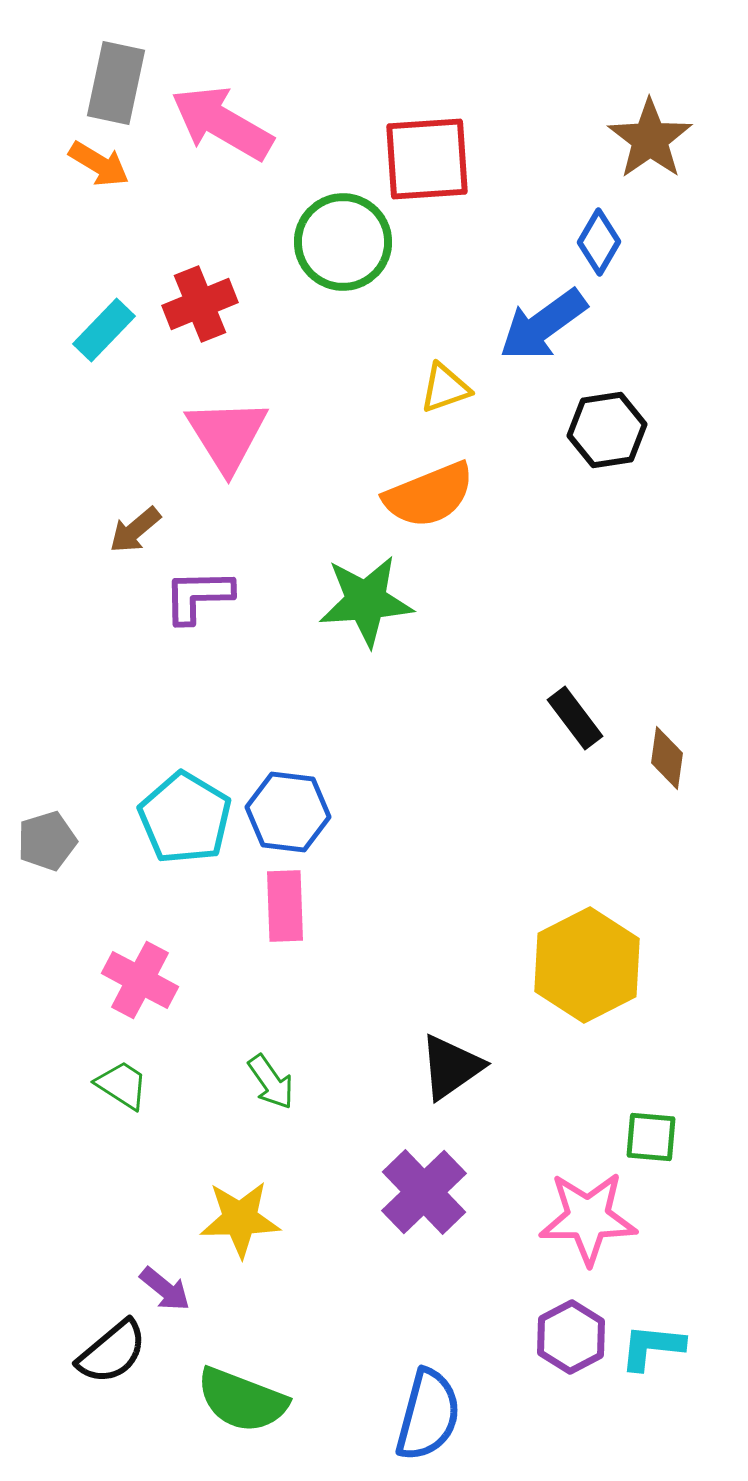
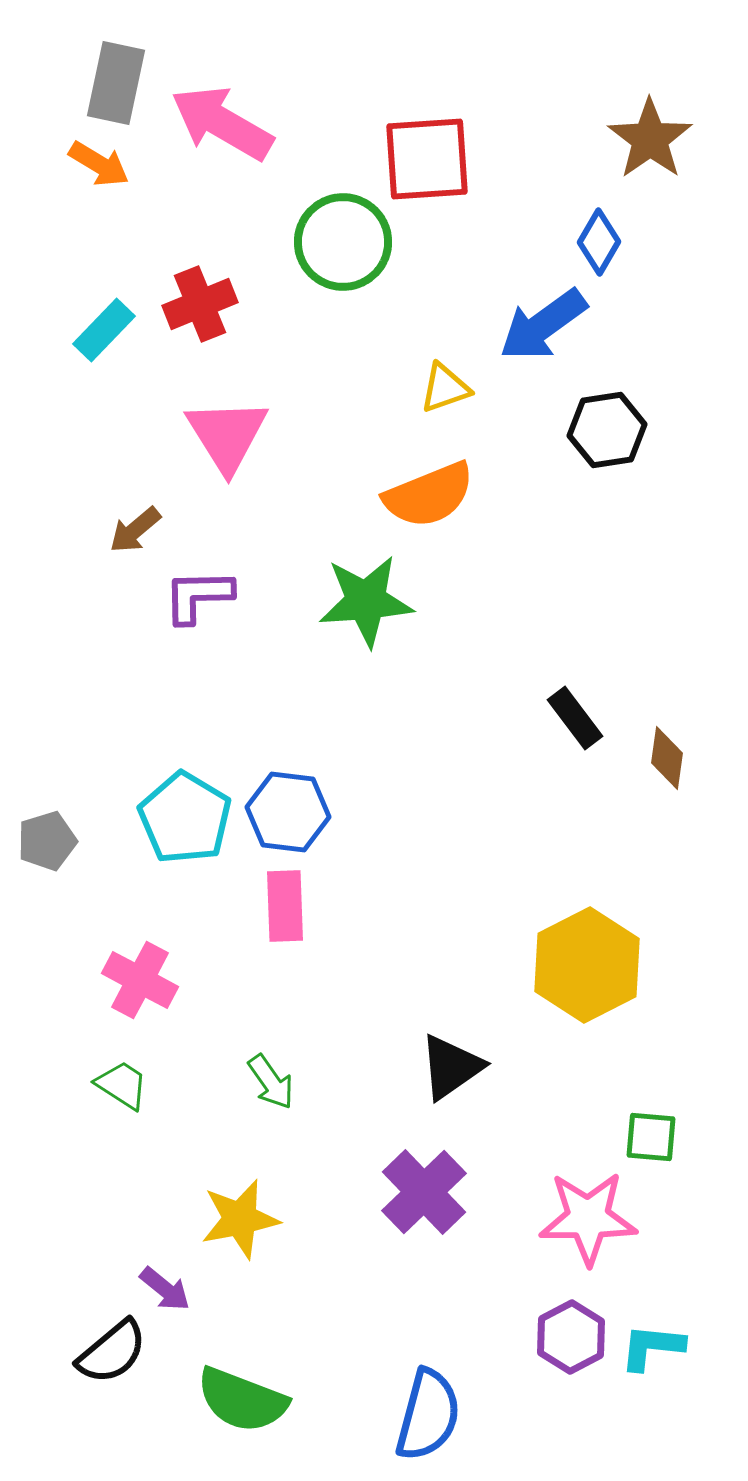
yellow star: rotated 10 degrees counterclockwise
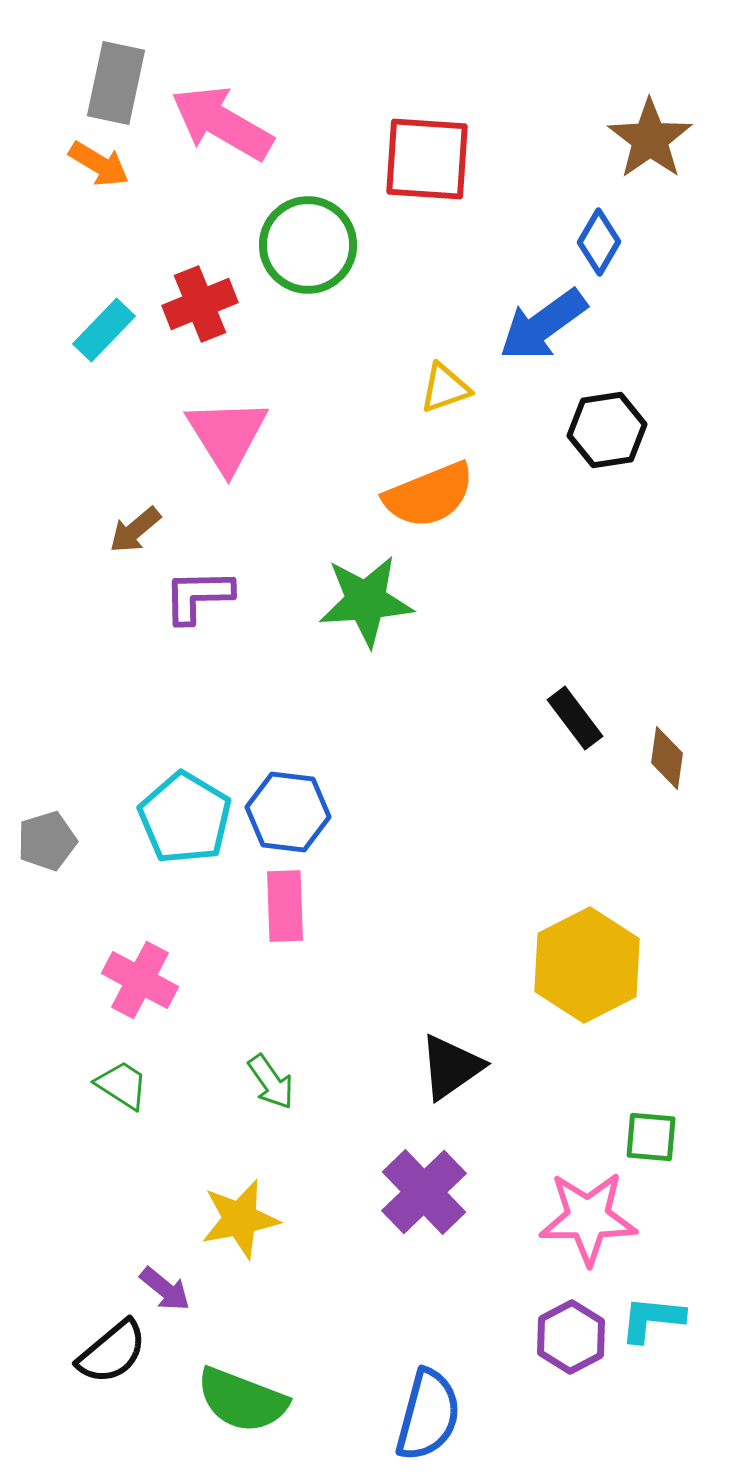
red square: rotated 8 degrees clockwise
green circle: moved 35 px left, 3 px down
cyan L-shape: moved 28 px up
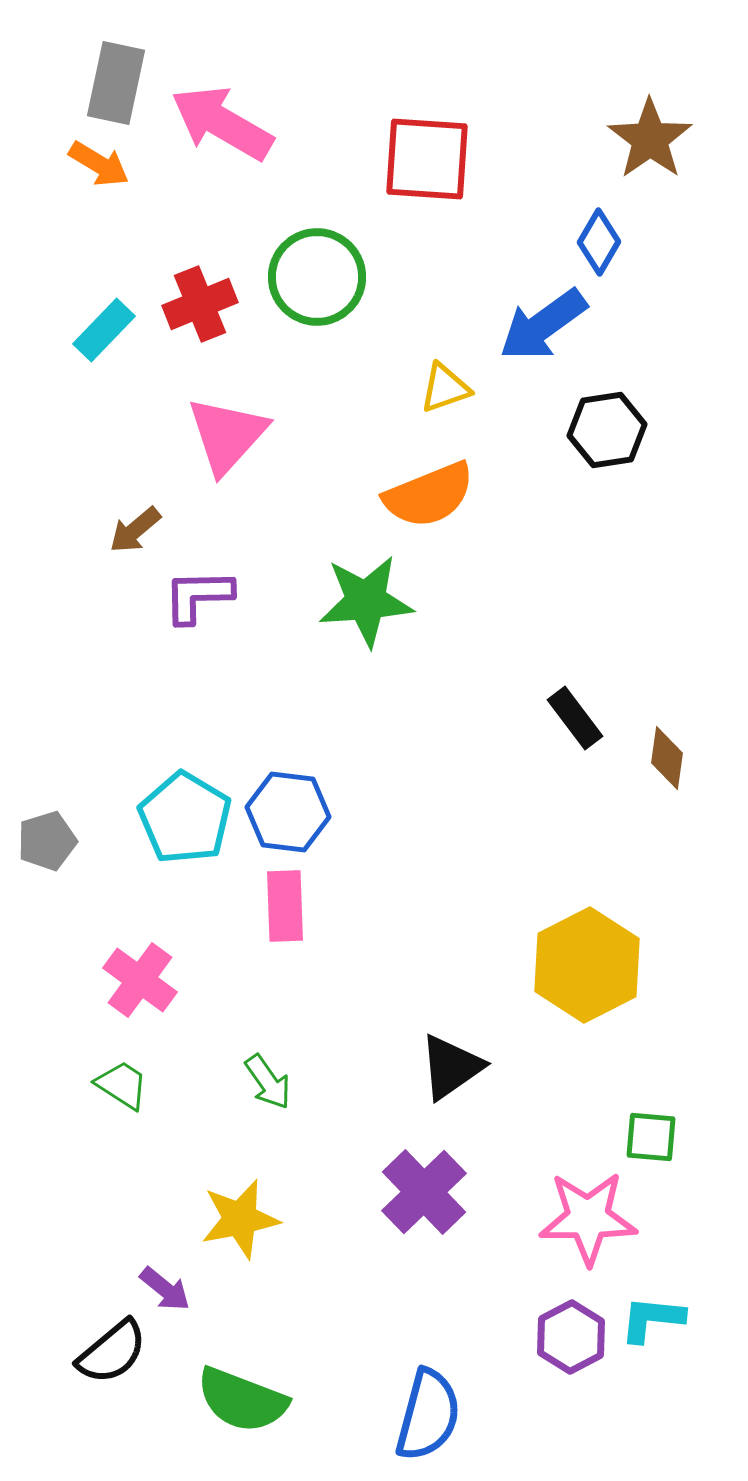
green circle: moved 9 px right, 32 px down
pink triangle: rotated 14 degrees clockwise
pink cross: rotated 8 degrees clockwise
green arrow: moved 3 px left
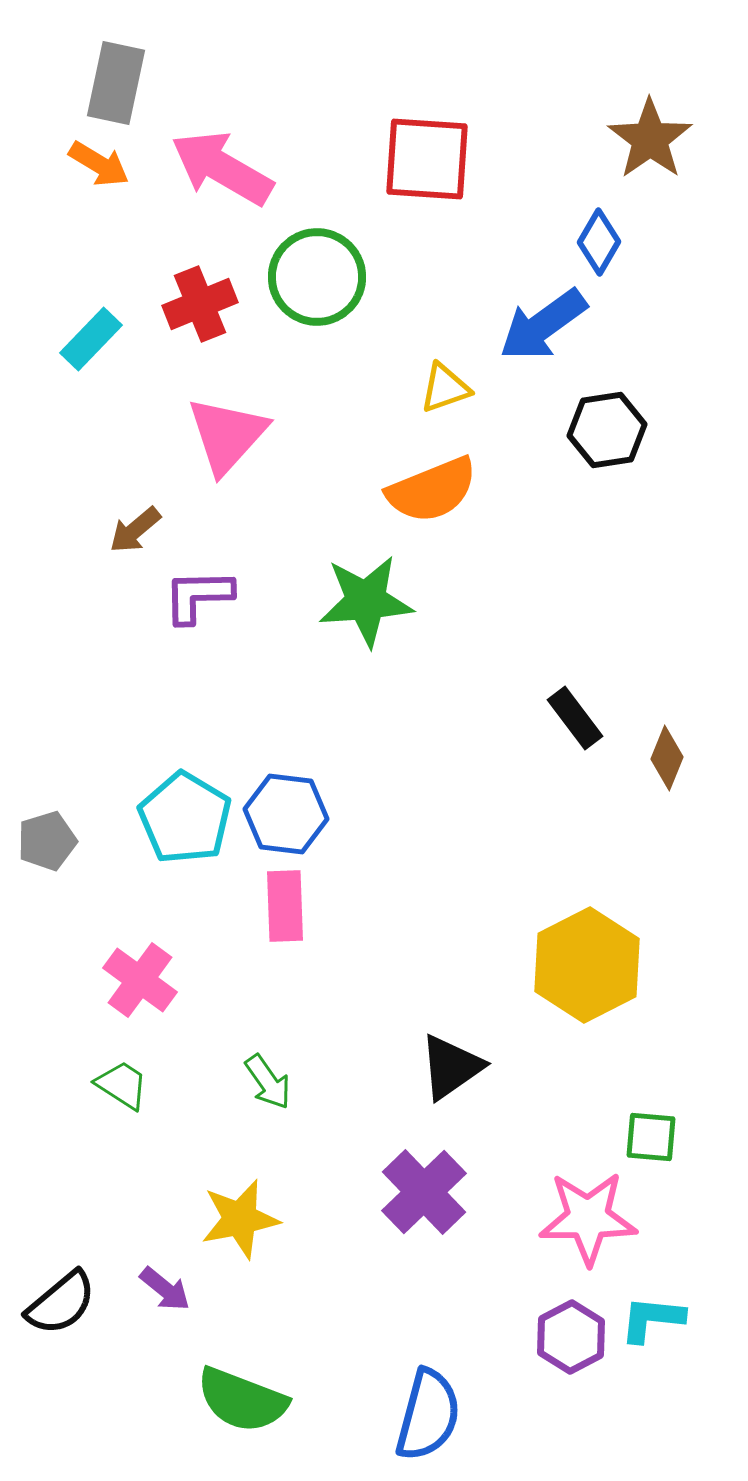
pink arrow: moved 45 px down
cyan rectangle: moved 13 px left, 9 px down
orange semicircle: moved 3 px right, 5 px up
brown diamond: rotated 14 degrees clockwise
blue hexagon: moved 2 px left, 2 px down
black semicircle: moved 51 px left, 49 px up
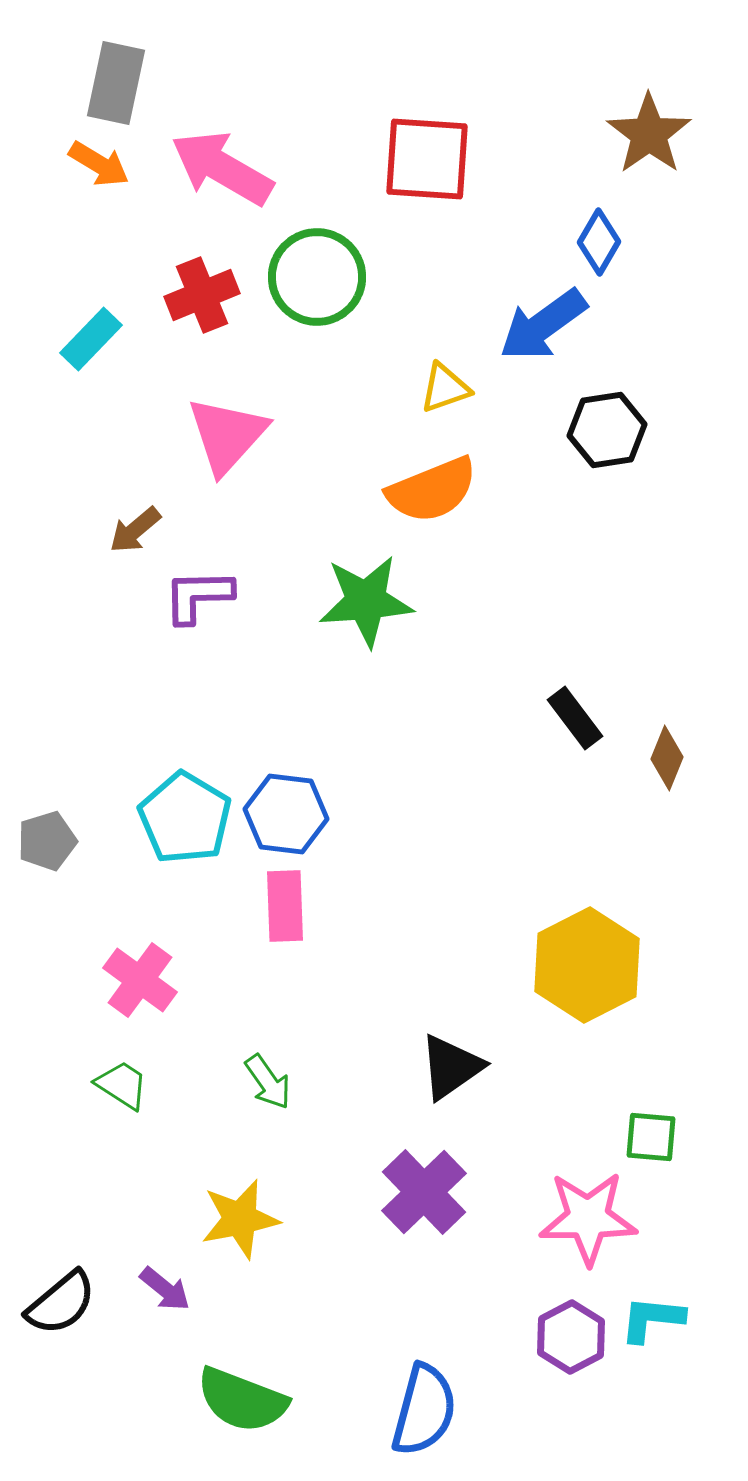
brown star: moved 1 px left, 5 px up
red cross: moved 2 px right, 9 px up
blue semicircle: moved 4 px left, 5 px up
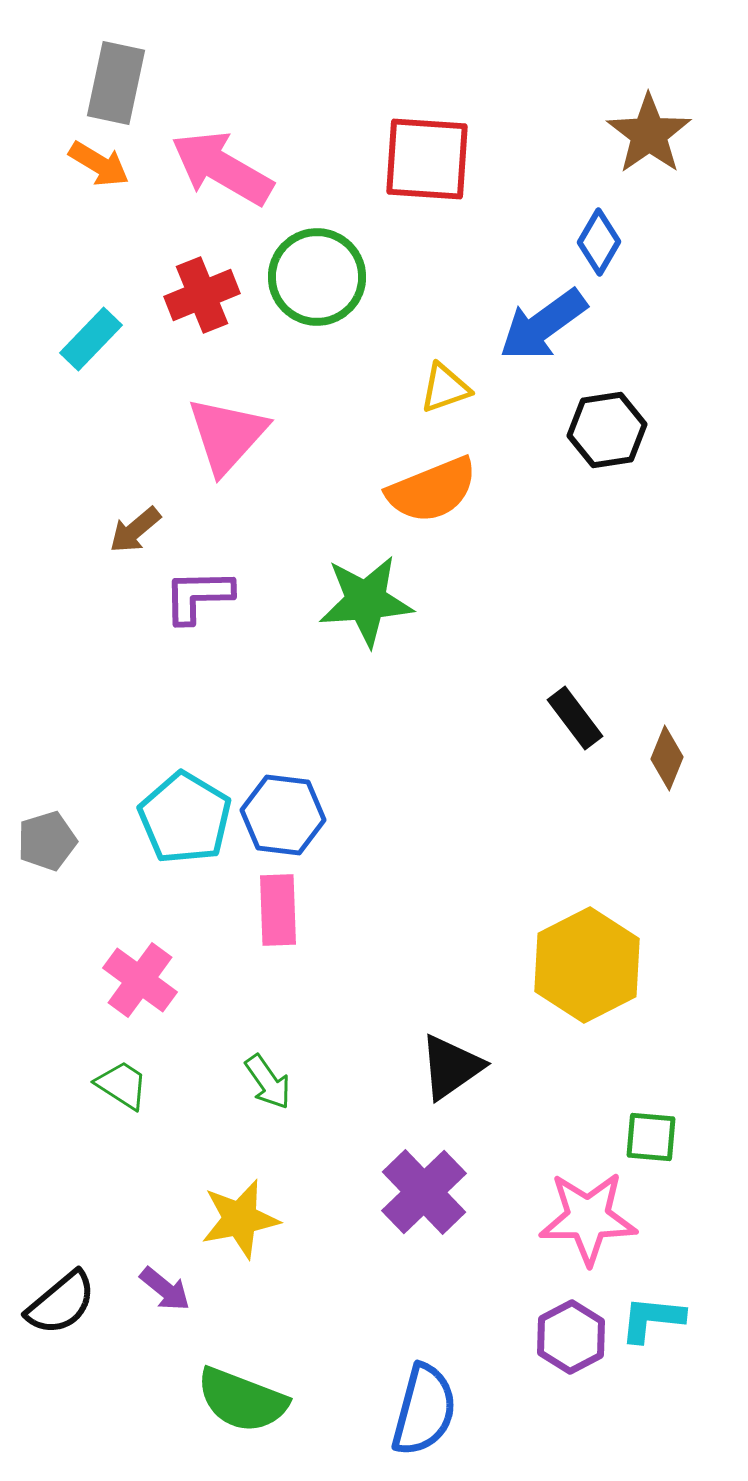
blue hexagon: moved 3 px left, 1 px down
pink rectangle: moved 7 px left, 4 px down
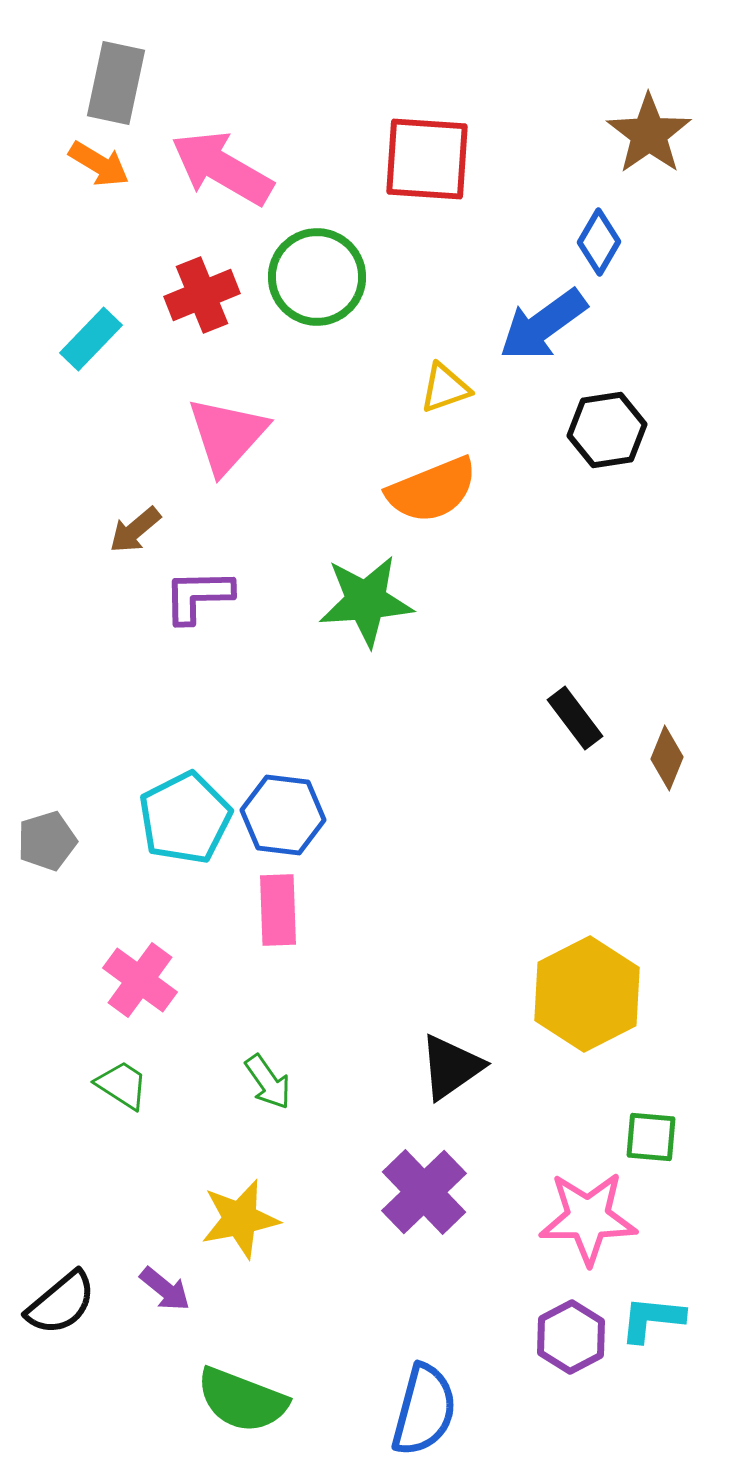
cyan pentagon: rotated 14 degrees clockwise
yellow hexagon: moved 29 px down
